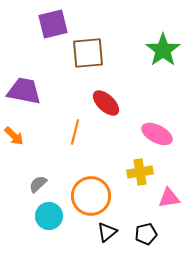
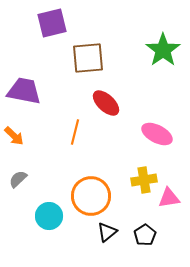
purple square: moved 1 px left, 1 px up
brown square: moved 5 px down
yellow cross: moved 4 px right, 8 px down
gray semicircle: moved 20 px left, 5 px up
black pentagon: moved 1 px left, 1 px down; rotated 20 degrees counterclockwise
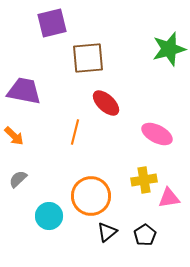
green star: moved 6 px right, 1 px up; rotated 20 degrees clockwise
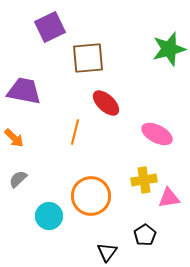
purple square: moved 2 px left, 4 px down; rotated 12 degrees counterclockwise
orange arrow: moved 2 px down
black triangle: moved 20 px down; rotated 15 degrees counterclockwise
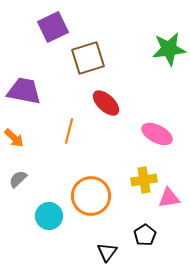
purple square: moved 3 px right
green star: rotated 8 degrees clockwise
brown square: rotated 12 degrees counterclockwise
orange line: moved 6 px left, 1 px up
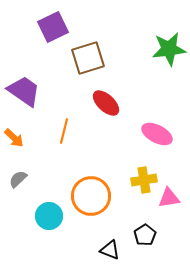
purple trapezoid: rotated 24 degrees clockwise
orange line: moved 5 px left
black triangle: moved 3 px right, 2 px up; rotated 45 degrees counterclockwise
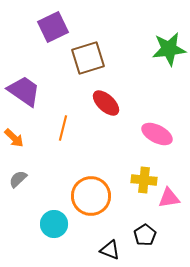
orange line: moved 1 px left, 3 px up
yellow cross: rotated 15 degrees clockwise
cyan circle: moved 5 px right, 8 px down
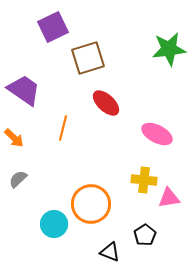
purple trapezoid: moved 1 px up
orange circle: moved 8 px down
black triangle: moved 2 px down
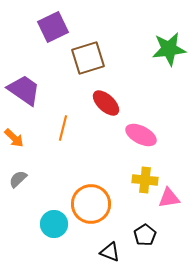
pink ellipse: moved 16 px left, 1 px down
yellow cross: moved 1 px right
